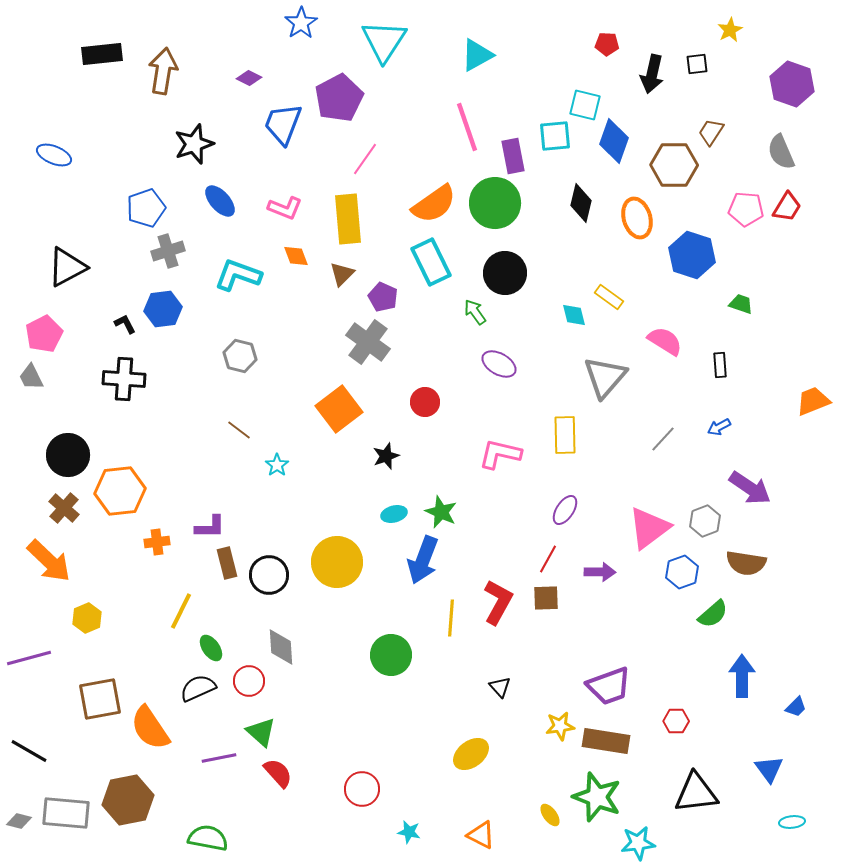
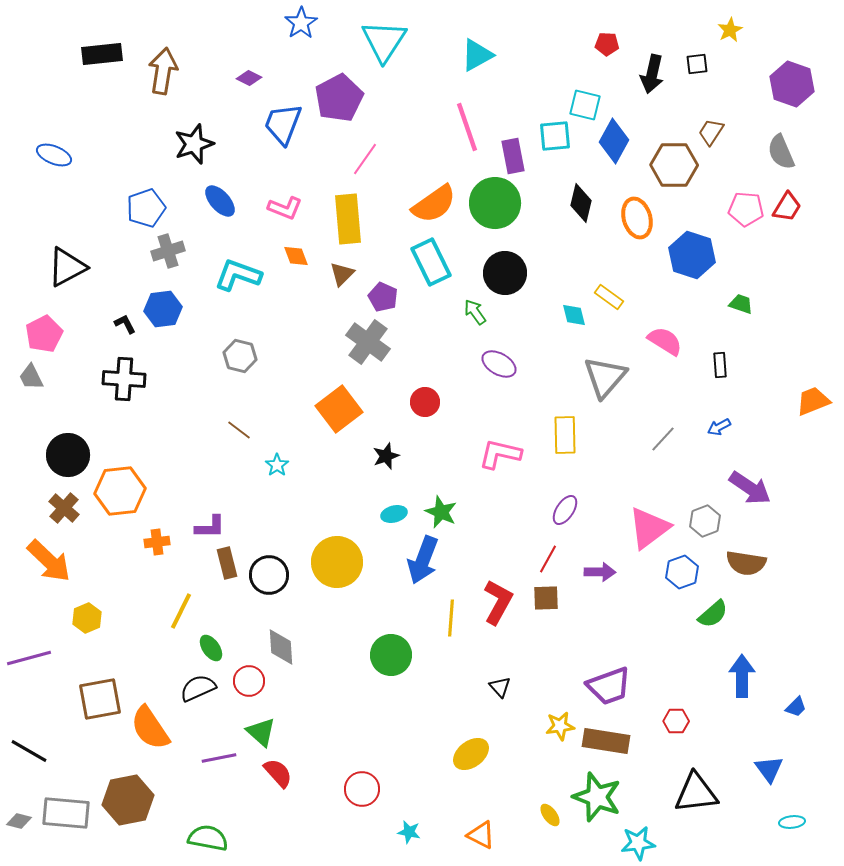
blue diamond at (614, 141): rotated 9 degrees clockwise
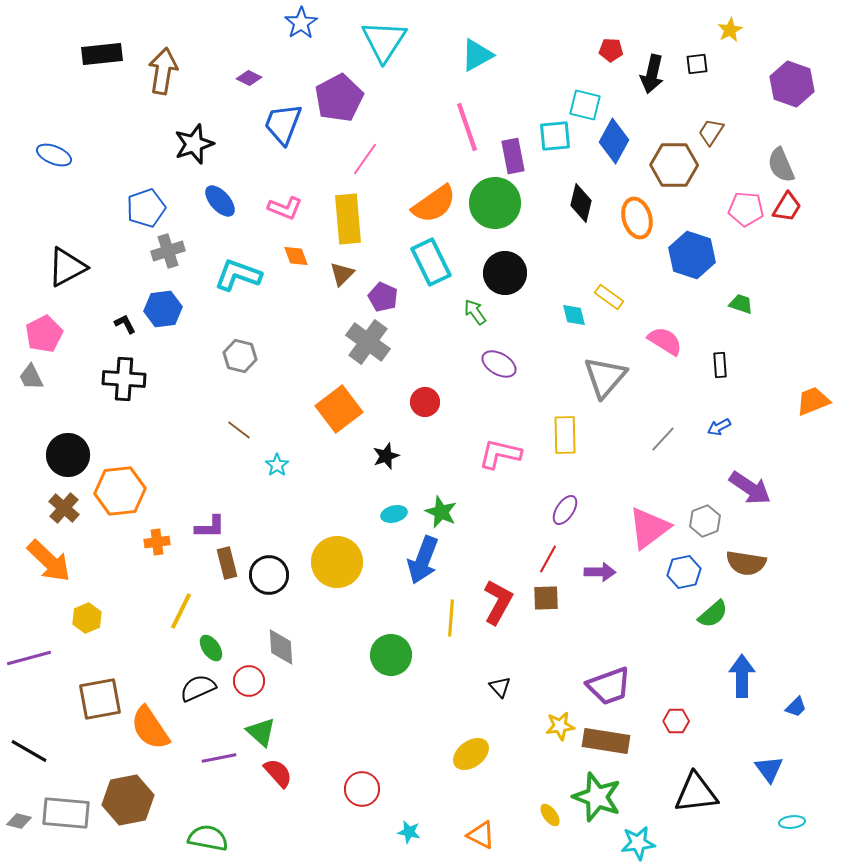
red pentagon at (607, 44): moved 4 px right, 6 px down
gray semicircle at (781, 152): moved 13 px down
blue hexagon at (682, 572): moved 2 px right; rotated 8 degrees clockwise
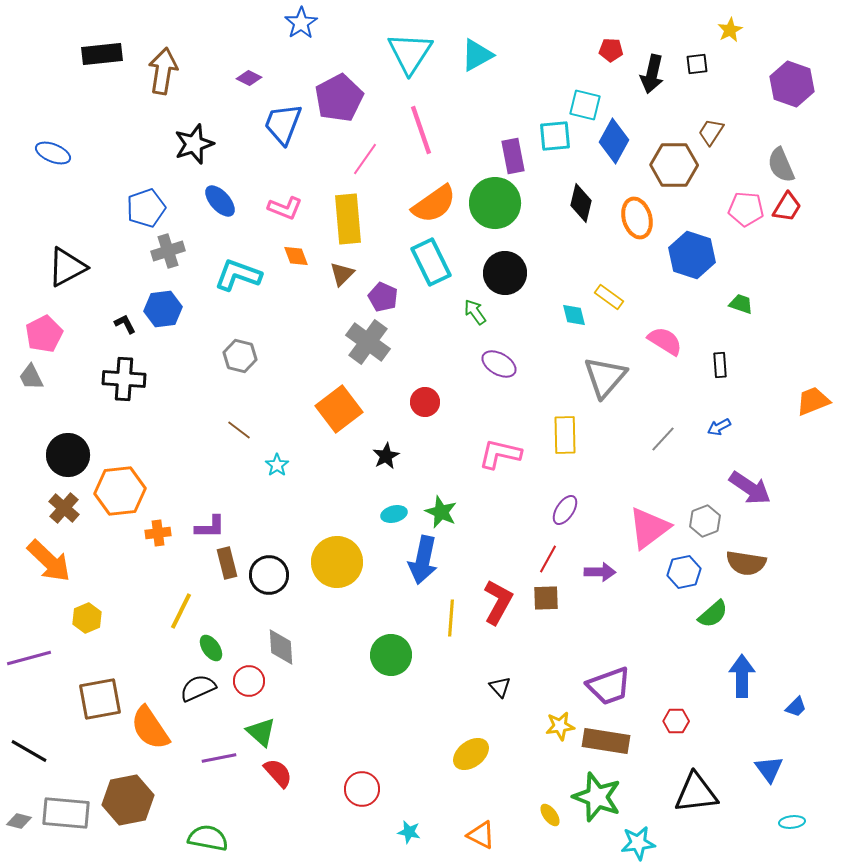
cyan triangle at (384, 41): moved 26 px right, 12 px down
pink line at (467, 127): moved 46 px left, 3 px down
blue ellipse at (54, 155): moved 1 px left, 2 px up
black star at (386, 456): rotated 8 degrees counterclockwise
orange cross at (157, 542): moved 1 px right, 9 px up
blue arrow at (423, 560): rotated 9 degrees counterclockwise
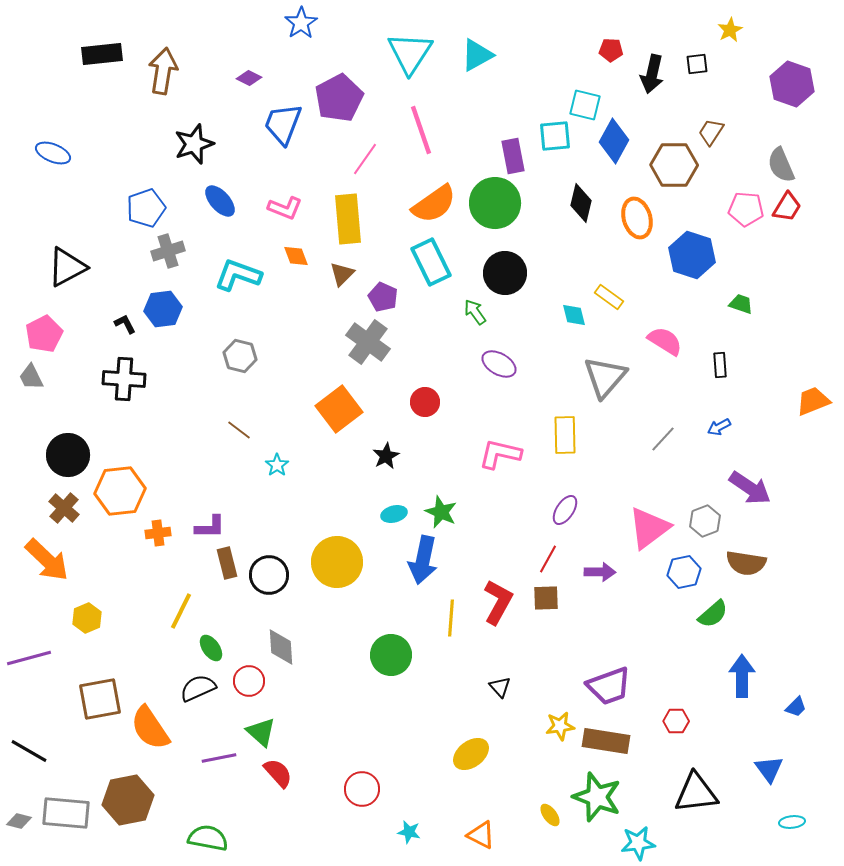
orange arrow at (49, 561): moved 2 px left, 1 px up
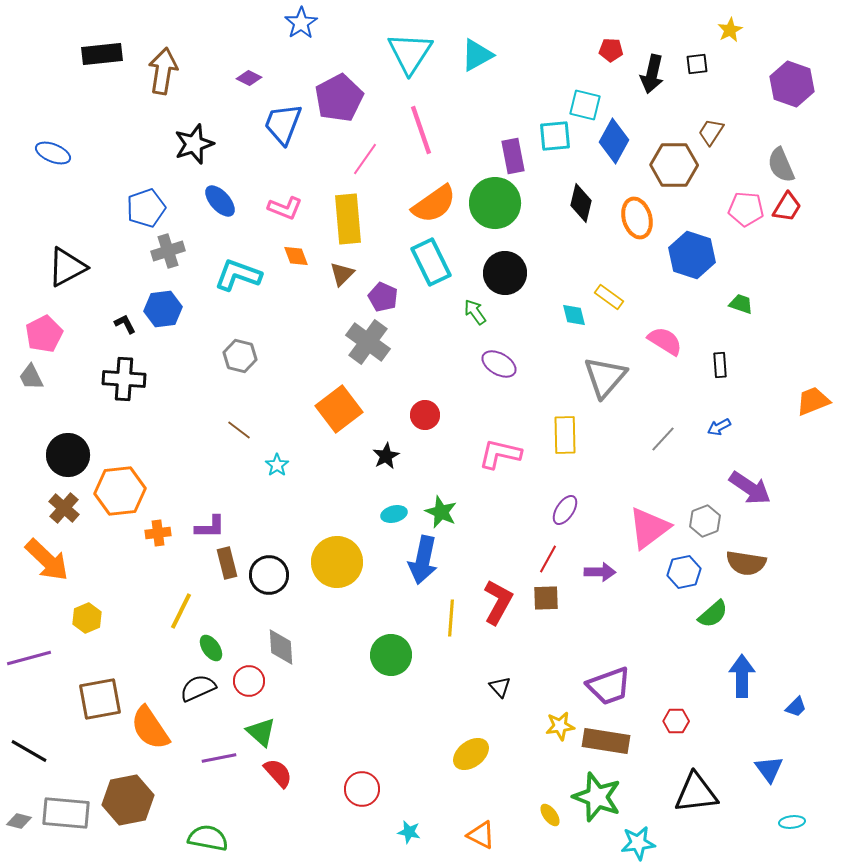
red circle at (425, 402): moved 13 px down
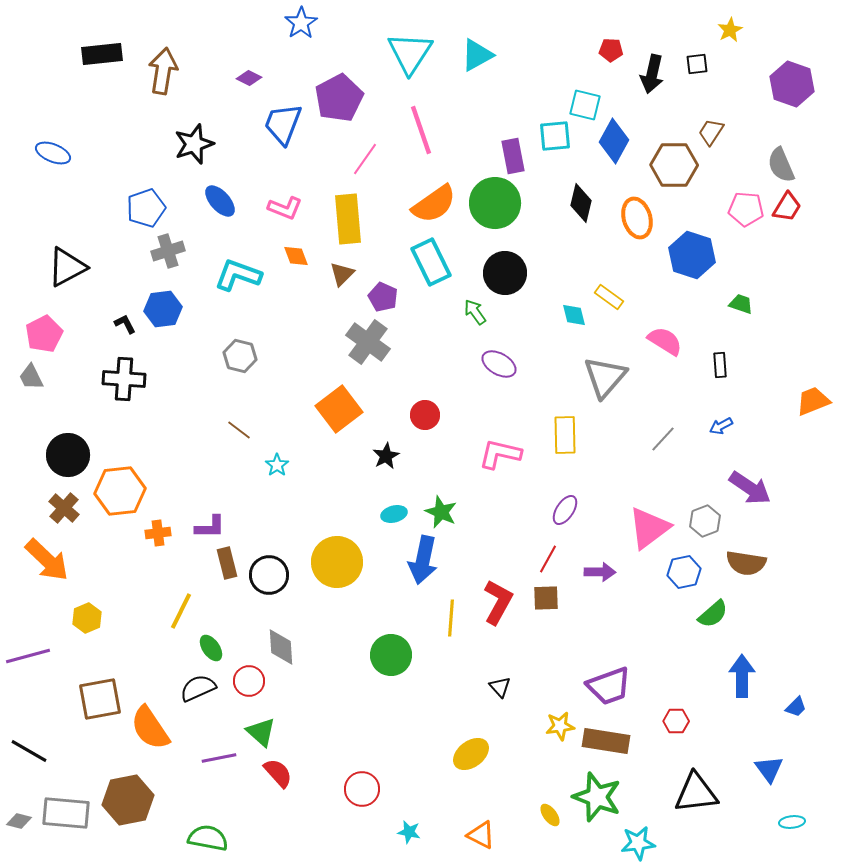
blue arrow at (719, 427): moved 2 px right, 1 px up
purple line at (29, 658): moved 1 px left, 2 px up
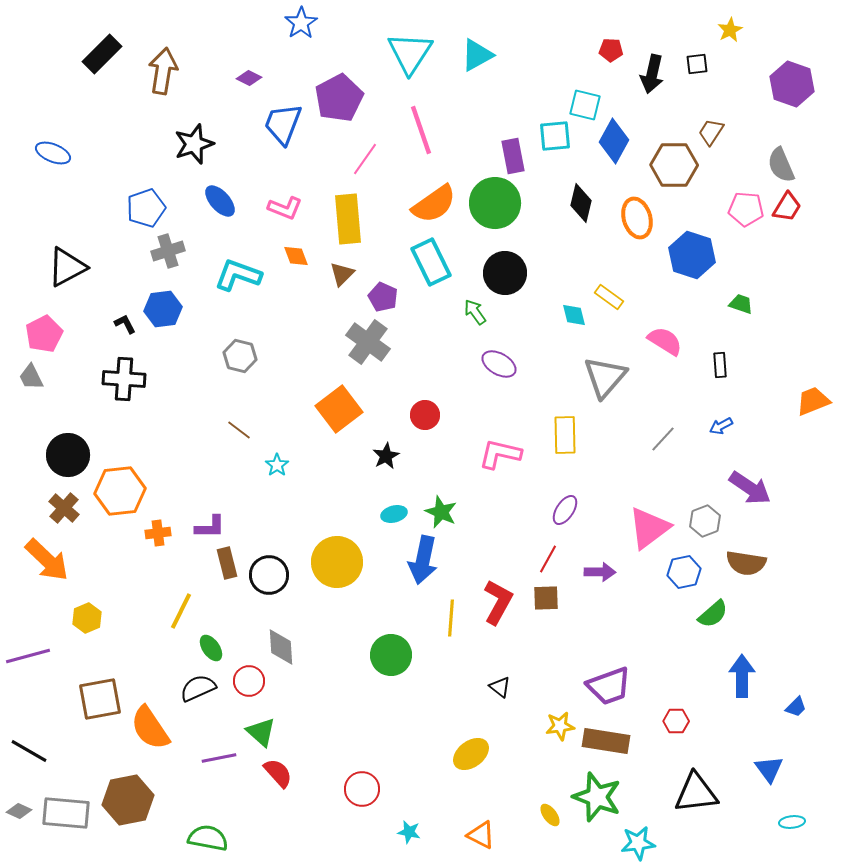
black rectangle at (102, 54): rotated 39 degrees counterclockwise
black triangle at (500, 687): rotated 10 degrees counterclockwise
gray diamond at (19, 821): moved 10 px up; rotated 10 degrees clockwise
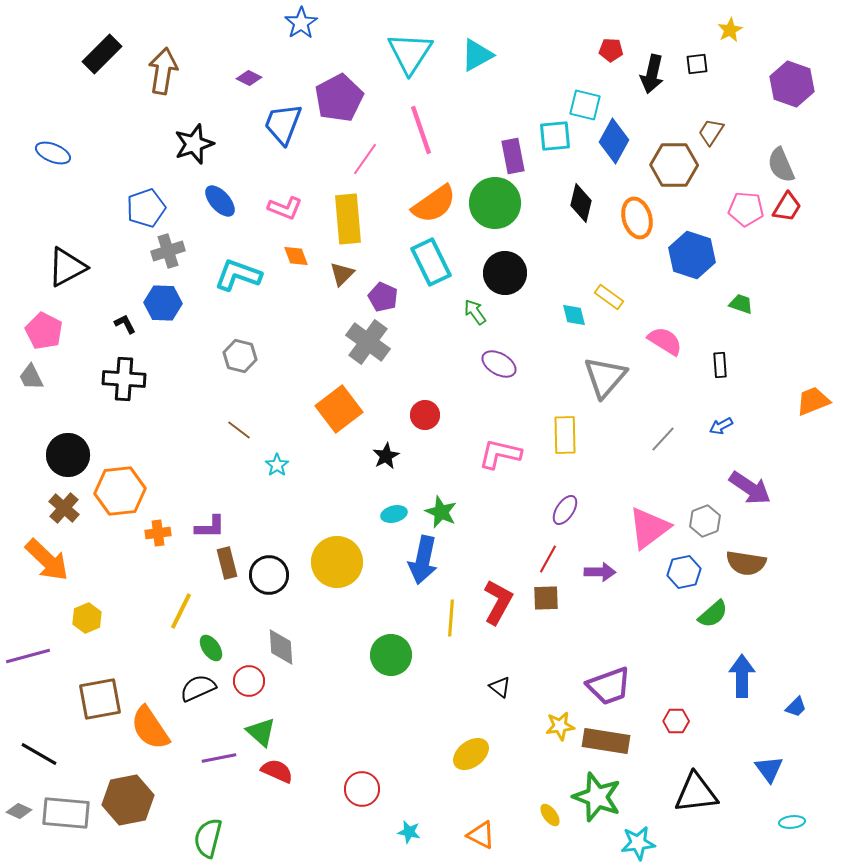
blue hexagon at (163, 309): moved 6 px up; rotated 9 degrees clockwise
pink pentagon at (44, 334): moved 3 px up; rotated 18 degrees counterclockwise
black line at (29, 751): moved 10 px right, 3 px down
red semicircle at (278, 773): moved 1 px left, 2 px up; rotated 24 degrees counterclockwise
green semicircle at (208, 838): rotated 87 degrees counterclockwise
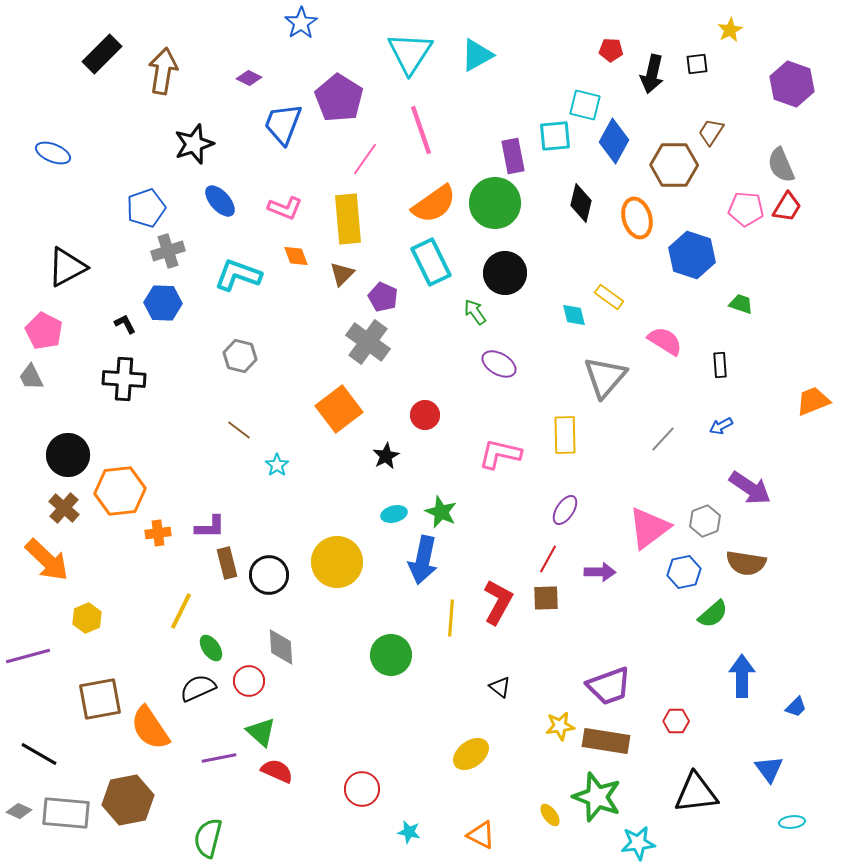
purple pentagon at (339, 98): rotated 12 degrees counterclockwise
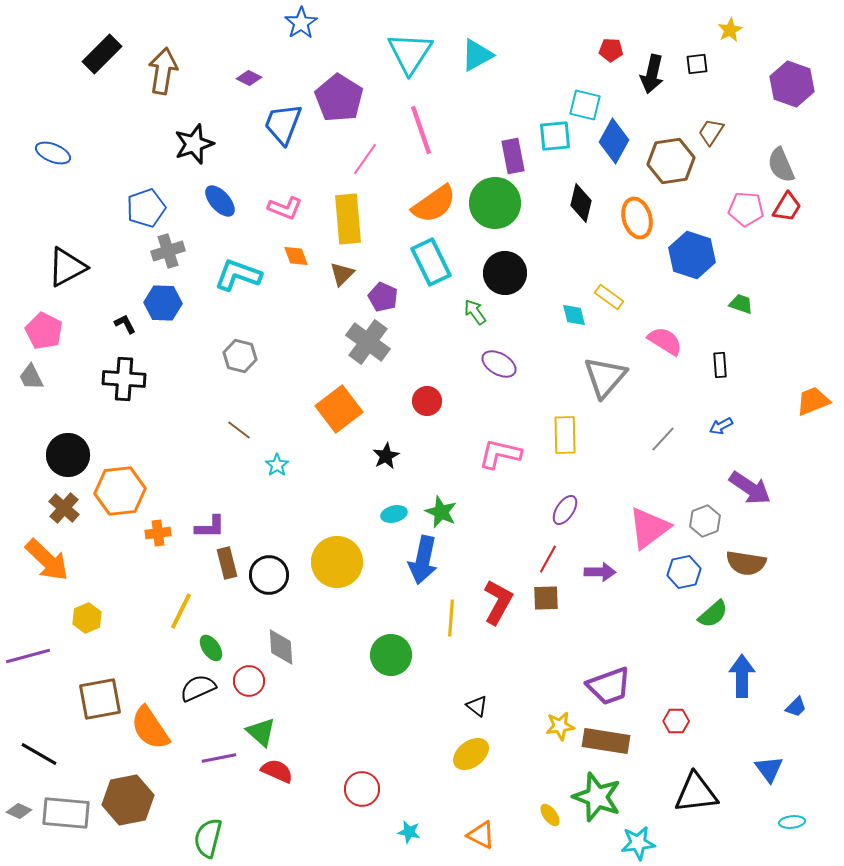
brown hexagon at (674, 165): moved 3 px left, 4 px up; rotated 9 degrees counterclockwise
red circle at (425, 415): moved 2 px right, 14 px up
black triangle at (500, 687): moved 23 px left, 19 px down
